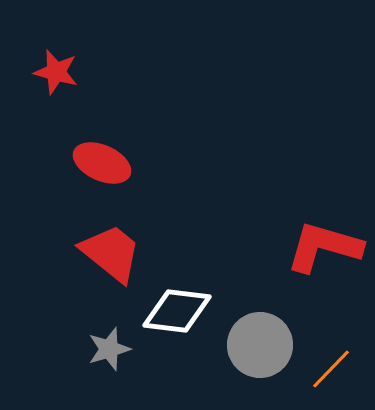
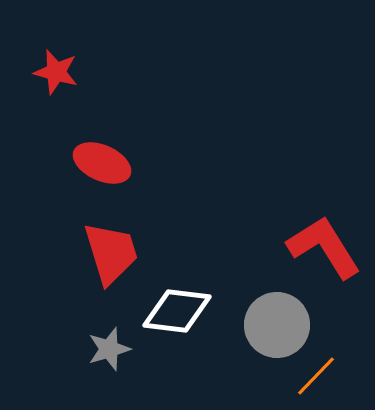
red L-shape: rotated 42 degrees clockwise
red trapezoid: rotated 34 degrees clockwise
gray circle: moved 17 px right, 20 px up
orange line: moved 15 px left, 7 px down
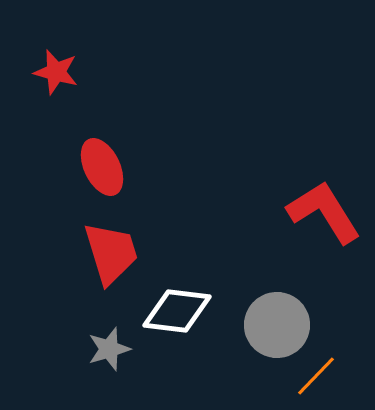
red ellipse: moved 4 px down; rotated 40 degrees clockwise
red L-shape: moved 35 px up
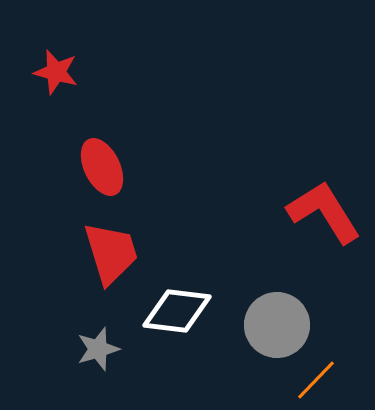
gray star: moved 11 px left
orange line: moved 4 px down
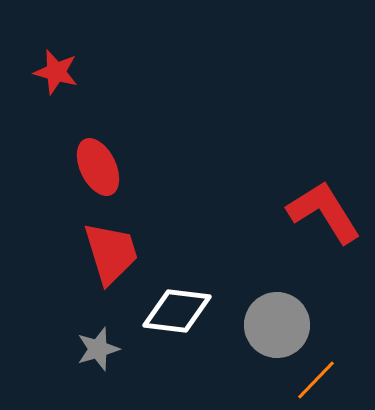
red ellipse: moved 4 px left
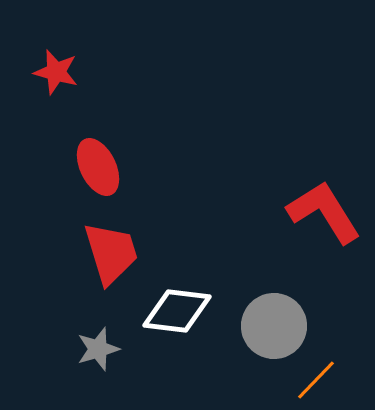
gray circle: moved 3 px left, 1 px down
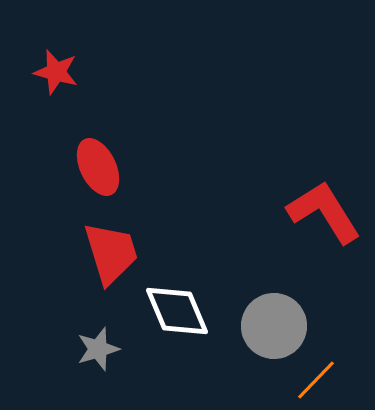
white diamond: rotated 60 degrees clockwise
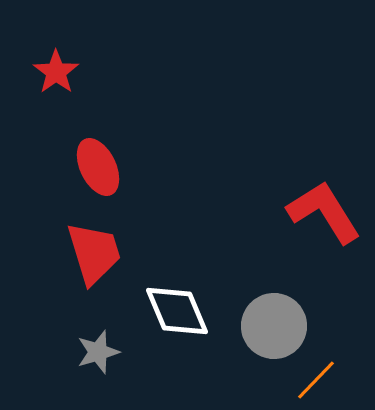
red star: rotated 21 degrees clockwise
red trapezoid: moved 17 px left
gray star: moved 3 px down
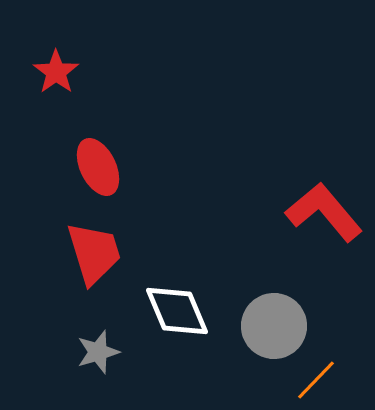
red L-shape: rotated 8 degrees counterclockwise
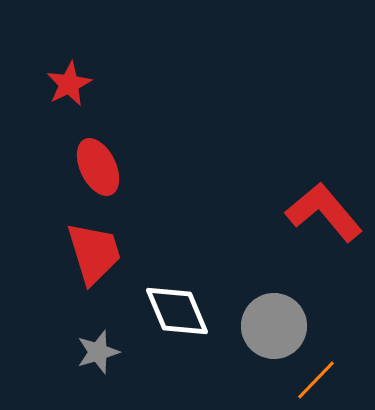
red star: moved 13 px right, 12 px down; rotated 9 degrees clockwise
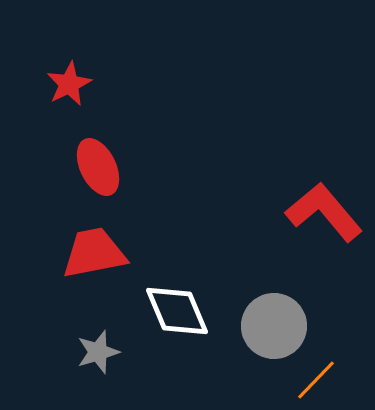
red trapezoid: rotated 84 degrees counterclockwise
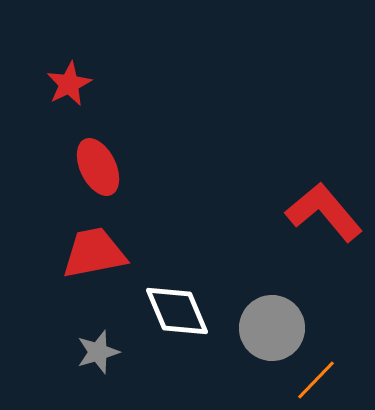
gray circle: moved 2 px left, 2 px down
